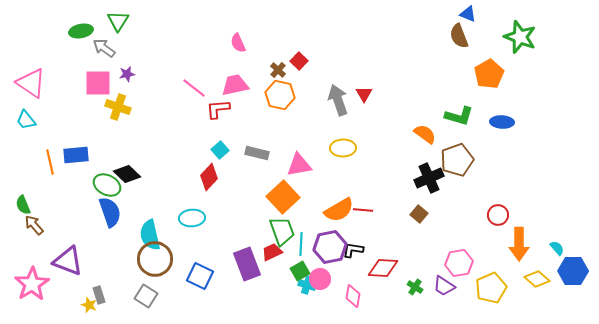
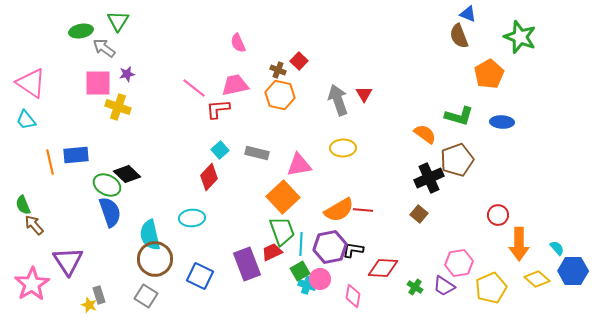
brown cross at (278, 70): rotated 21 degrees counterclockwise
purple triangle at (68, 261): rotated 36 degrees clockwise
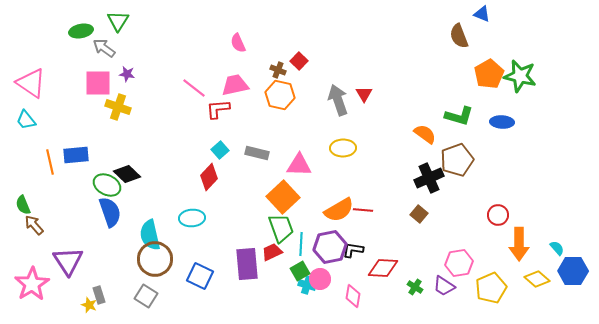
blue triangle at (468, 14): moved 14 px right
green star at (520, 37): moved 39 px down; rotated 8 degrees counterclockwise
purple star at (127, 74): rotated 21 degrees clockwise
pink triangle at (299, 165): rotated 12 degrees clockwise
green trapezoid at (282, 231): moved 1 px left, 3 px up
purple rectangle at (247, 264): rotated 16 degrees clockwise
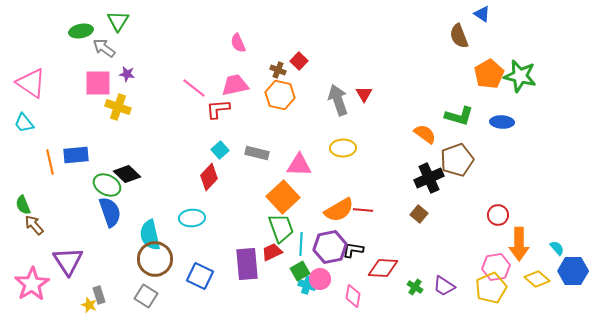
blue triangle at (482, 14): rotated 12 degrees clockwise
cyan trapezoid at (26, 120): moved 2 px left, 3 px down
pink hexagon at (459, 263): moved 37 px right, 4 px down
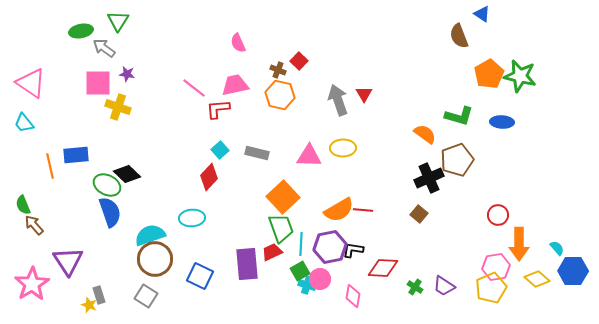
orange line at (50, 162): moved 4 px down
pink triangle at (299, 165): moved 10 px right, 9 px up
cyan semicircle at (150, 235): rotated 84 degrees clockwise
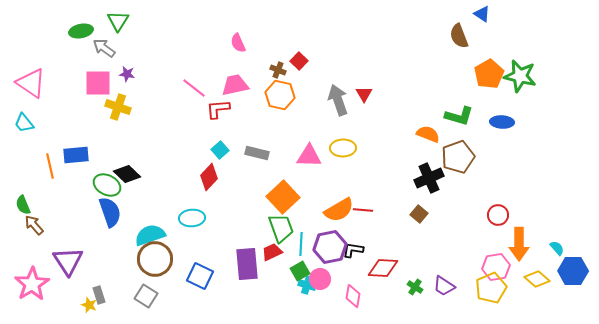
orange semicircle at (425, 134): moved 3 px right; rotated 15 degrees counterclockwise
brown pentagon at (457, 160): moved 1 px right, 3 px up
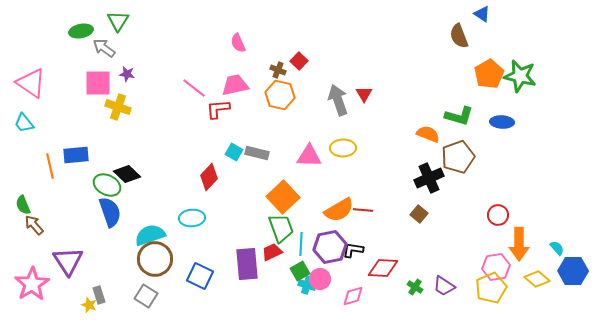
cyan square at (220, 150): moved 14 px right, 2 px down; rotated 18 degrees counterclockwise
pink diamond at (353, 296): rotated 65 degrees clockwise
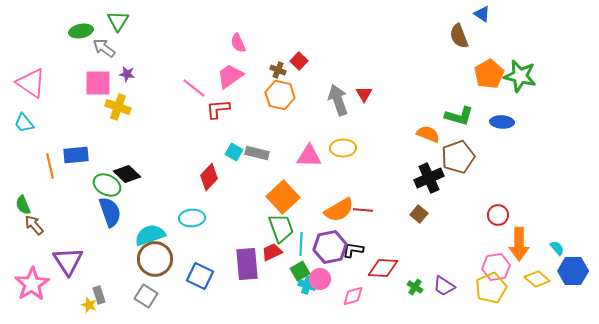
pink trapezoid at (235, 85): moved 5 px left, 9 px up; rotated 24 degrees counterclockwise
